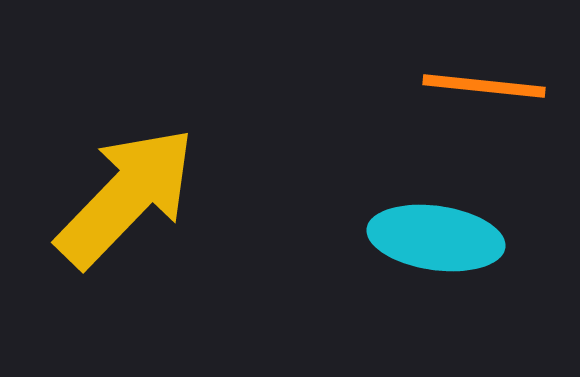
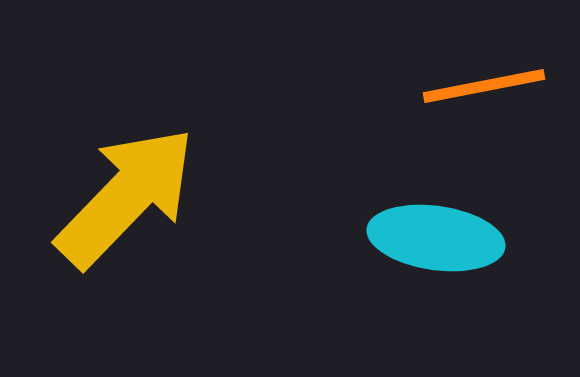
orange line: rotated 17 degrees counterclockwise
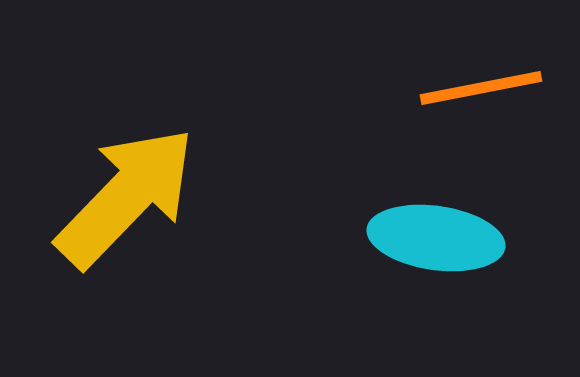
orange line: moved 3 px left, 2 px down
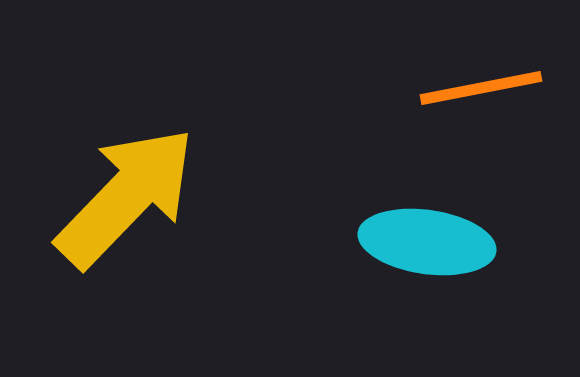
cyan ellipse: moved 9 px left, 4 px down
